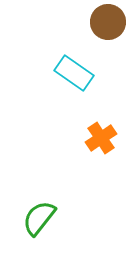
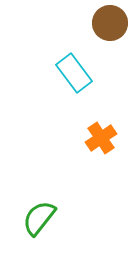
brown circle: moved 2 px right, 1 px down
cyan rectangle: rotated 18 degrees clockwise
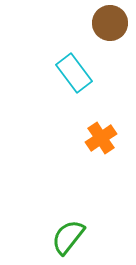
green semicircle: moved 29 px right, 19 px down
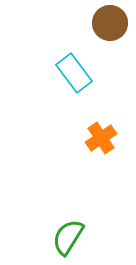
green semicircle: rotated 6 degrees counterclockwise
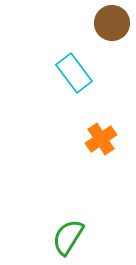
brown circle: moved 2 px right
orange cross: moved 1 px down
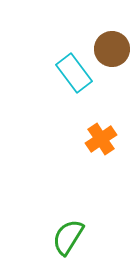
brown circle: moved 26 px down
